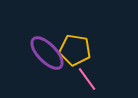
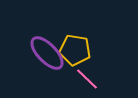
pink line: rotated 10 degrees counterclockwise
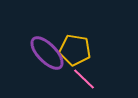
pink line: moved 3 px left
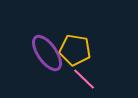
purple ellipse: rotated 9 degrees clockwise
